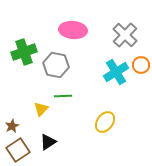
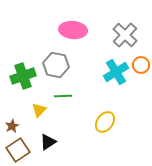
green cross: moved 1 px left, 24 px down
yellow triangle: moved 2 px left, 1 px down
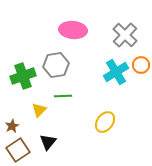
gray hexagon: rotated 20 degrees counterclockwise
black triangle: rotated 18 degrees counterclockwise
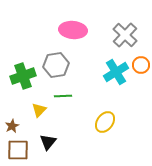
brown square: rotated 35 degrees clockwise
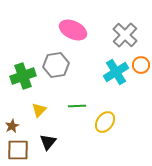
pink ellipse: rotated 20 degrees clockwise
green line: moved 14 px right, 10 px down
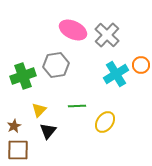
gray cross: moved 18 px left
cyan cross: moved 2 px down
brown star: moved 2 px right
black triangle: moved 11 px up
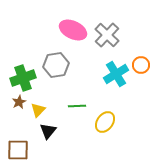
green cross: moved 2 px down
yellow triangle: moved 1 px left
brown star: moved 5 px right, 24 px up
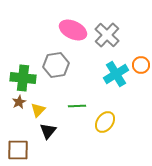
green cross: rotated 25 degrees clockwise
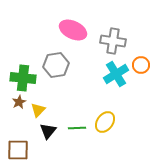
gray cross: moved 6 px right, 6 px down; rotated 35 degrees counterclockwise
green line: moved 22 px down
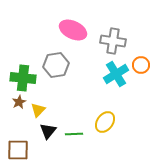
green line: moved 3 px left, 6 px down
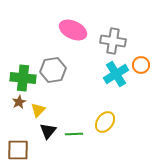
gray hexagon: moved 3 px left, 5 px down
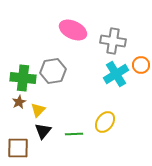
gray hexagon: moved 1 px down
black triangle: moved 5 px left
brown square: moved 2 px up
